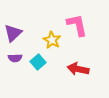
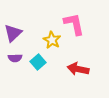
pink L-shape: moved 3 px left, 1 px up
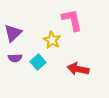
pink L-shape: moved 2 px left, 4 px up
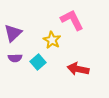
pink L-shape: rotated 15 degrees counterclockwise
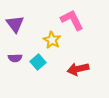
purple triangle: moved 2 px right, 9 px up; rotated 24 degrees counterclockwise
red arrow: rotated 25 degrees counterclockwise
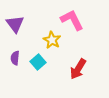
purple semicircle: rotated 96 degrees clockwise
red arrow: rotated 45 degrees counterclockwise
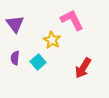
red arrow: moved 5 px right, 1 px up
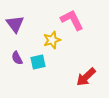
yellow star: rotated 24 degrees clockwise
purple semicircle: moved 2 px right; rotated 32 degrees counterclockwise
cyan square: rotated 28 degrees clockwise
red arrow: moved 3 px right, 9 px down; rotated 15 degrees clockwise
